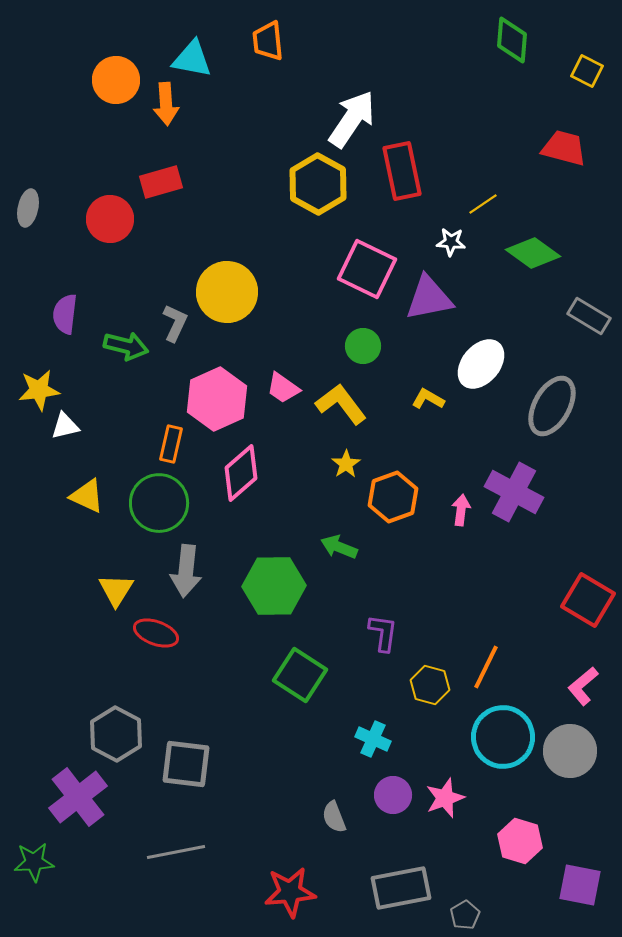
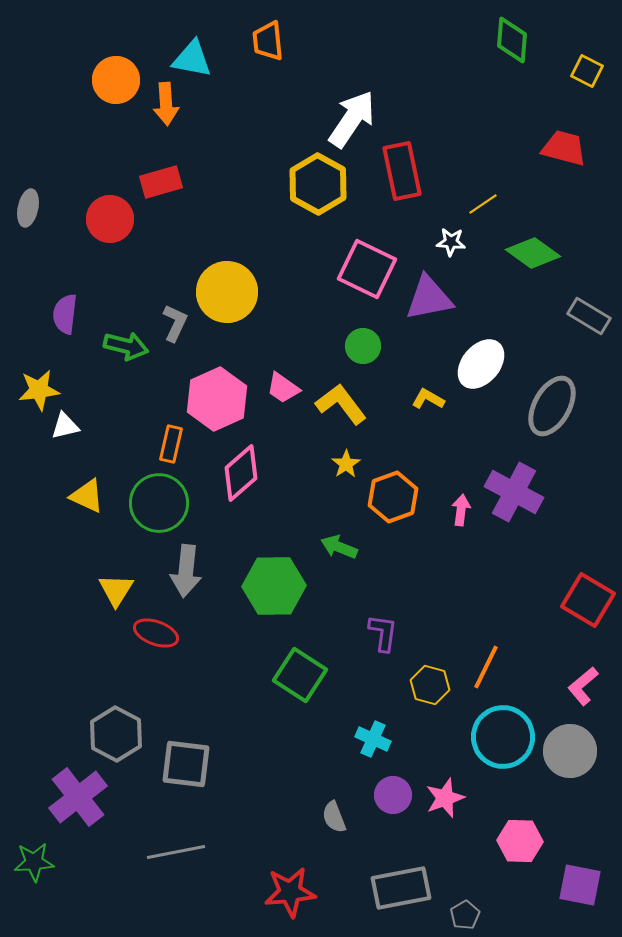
pink hexagon at (520, 841): rotated 15 degrees counterclockwise
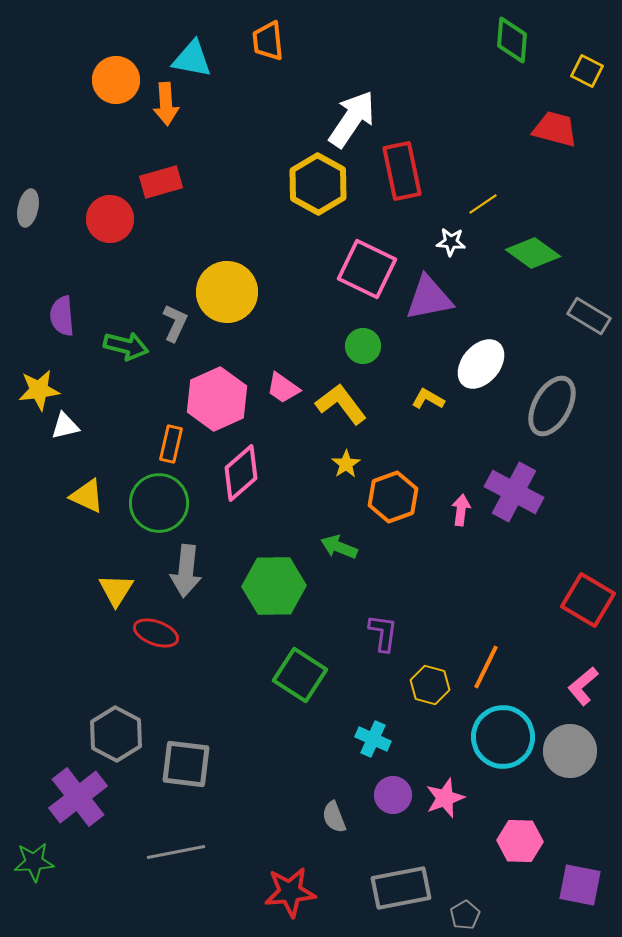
red trapezoid at (564, 148): moved 9 px left, 19 px up
purple semicircle at (65, 314): moved 3 px left, 2 px down; rotated 12 degrees counterclockwise
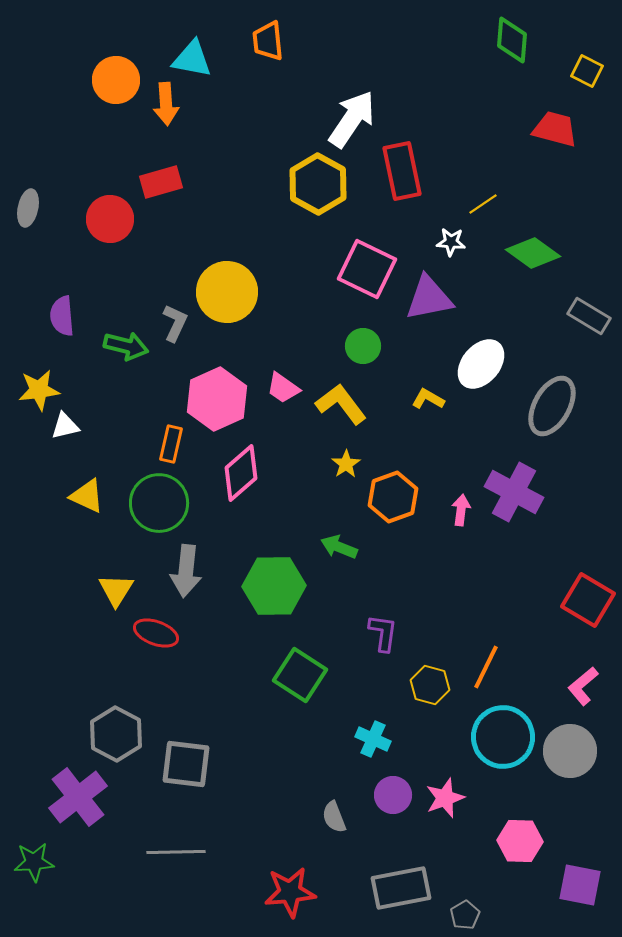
gray line at (176, 852): rotated 10 degrees clockwise
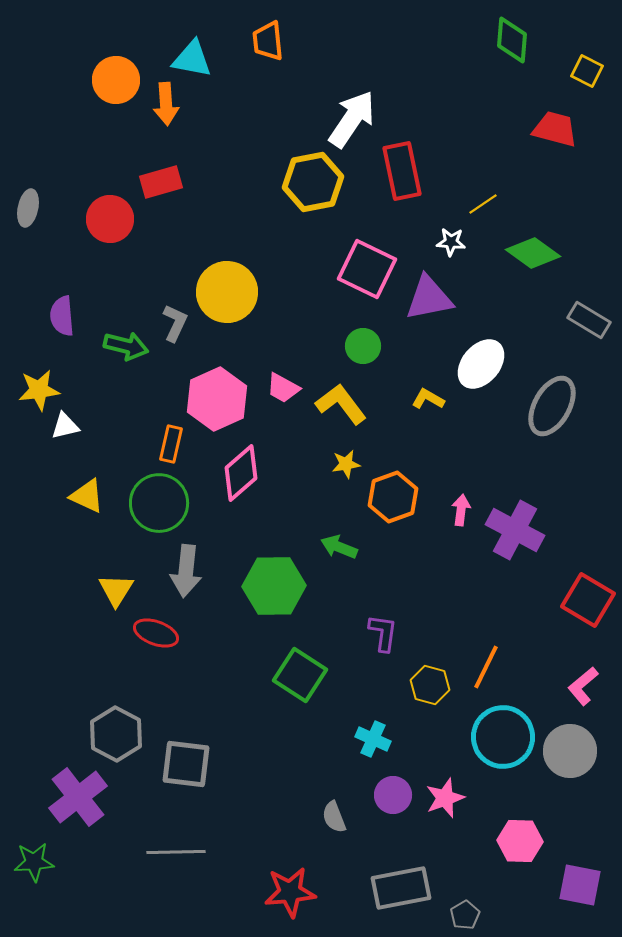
yellow hexagon at (318, 184): moved 5 px left, 2 px up; rotated 20 degrees clockwise
gray rectangle at (589, 316): moved 4 px down
pink trapezoid at (283, 388): rotated 6 degrees counterclockwise
yellow star at (346, 464): rotated 24 degrees clockwise
purple cross at (514, 492): moved 1 px right, 38 px down
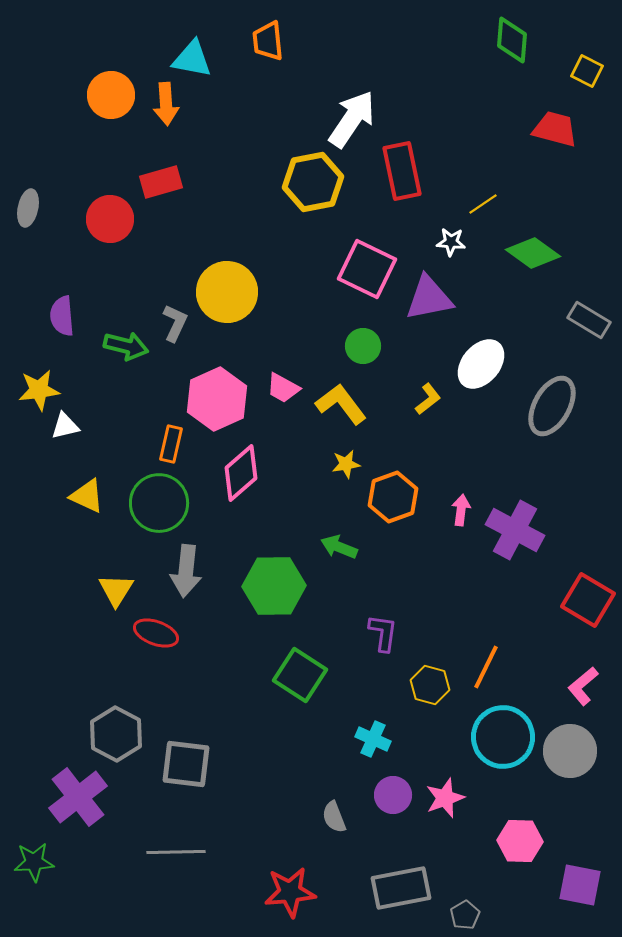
orange circle at (116, 80): moved 5 px left, 15 px down
yellow L-shape at (428, 399): rotated 112 degrees clockwise
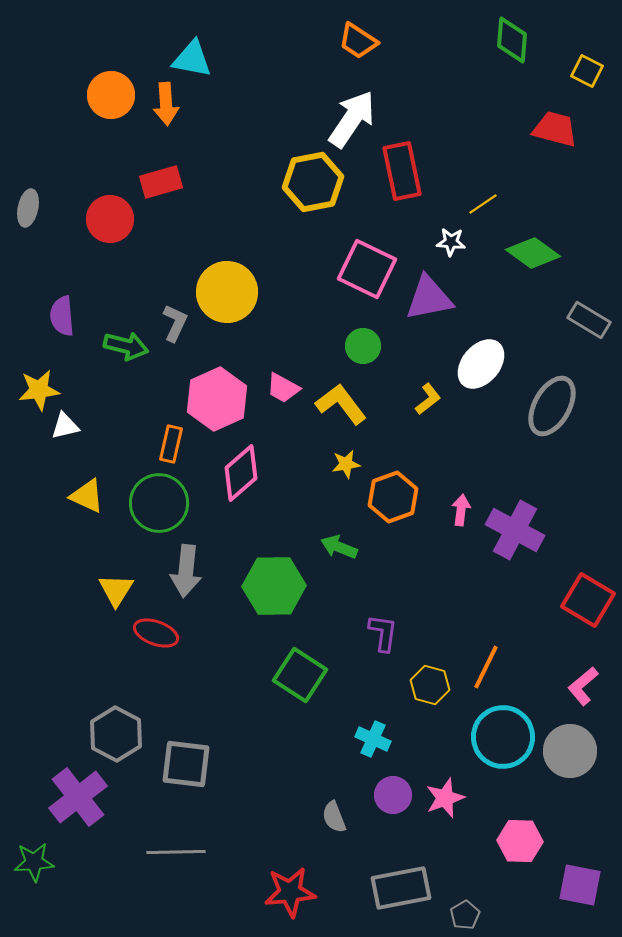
orange trapezoid at (268, 41): moved 90 px right; rotated 51 degrees counterclockwise
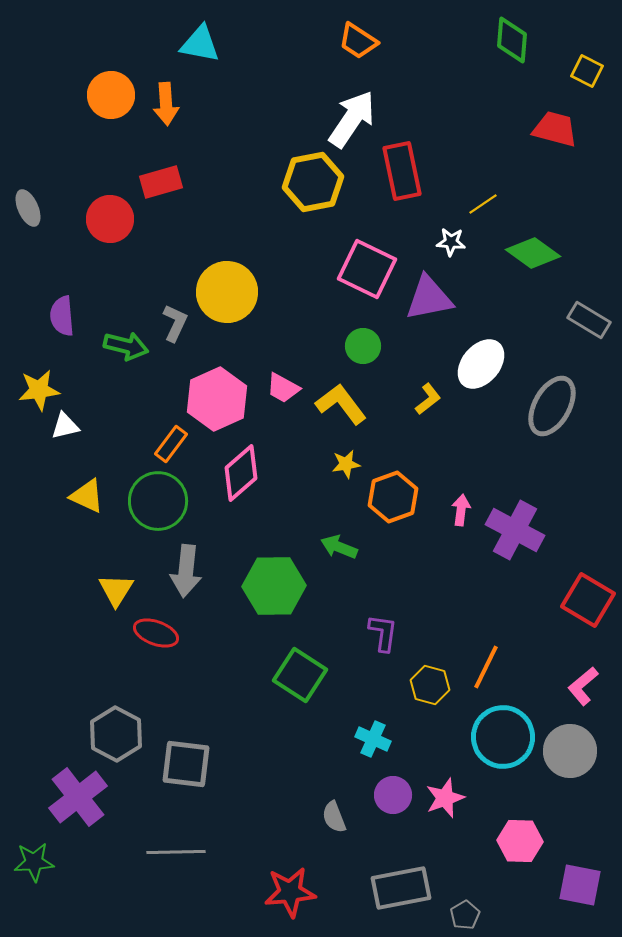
cyan triangle at (192, 59): moved 8 px right, 15 px up
gray ellipse at (28, 208): rotated 36 degrees counterclockwise
orange rectangle at (171, 444): rotated 24 degrees clockwise
green circle at (159, 503): moved 1 px left, 2 px up
